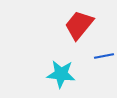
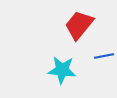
cyan star: moved 1 px right, 4 px up
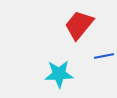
cyan star: moved 3 px left, 4 px down; rotated 8 degrees counterclockwise
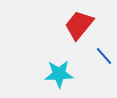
blue line: rotated 60 degrees clockwise
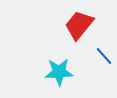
cyan star: moved 2 px up
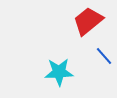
red trapezoid: moved 9 px right, 4 px up; rotated 12 degrees clockwise
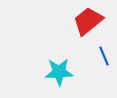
blue line: rotated 18 degrees clockwise
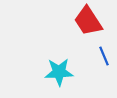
red trapezoid: rotated 84 degrees counterclockwise
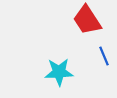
red trapezoid: moved 1 px left, 1 px up
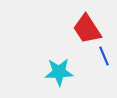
red trapezoid: moved 9 px down
